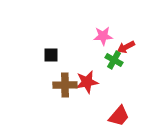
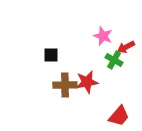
pink star: rotated 24 degrees clockwise
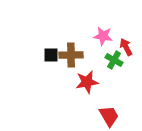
pink star: rotated 12 degrees counterclockwise
red arrow: rotated 90 degrees clockwise
brown cross: moved 6 px right, 30 px up
red trapezoid: moved 10 px left; rotated 70 degrees counterclockwise
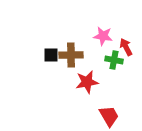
green cross: rotated 18 degrees counterclockwise
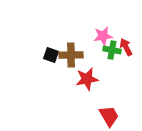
pink star: rotated 18 degrees counterclockwise
black square: rotated 21 degrees clockwise
green cross: moved 2 px left, 10 px up
red star: moved 3 px up
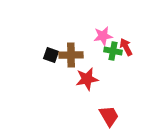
green cross: moved 1 px right, 1 px down
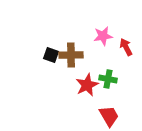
green cross: moved 5 px left, 28 px down
red star: moved 6 px down; rotated 15 degrees counterclockwise
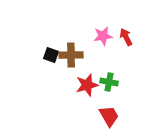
red arrow: moved 10 px up
green cross: moved 1 px right, 3 px down
red star: rotated 10 degrees clockwise
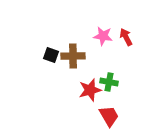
pink star: rotated 18 degrees clockwise
brown cross: moved 2 px right, 1 px down
red star: moved 3 px right, 5 px down
